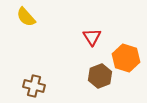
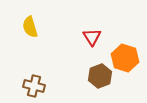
yellow semicircle: moved 4 px right, 10 px down; rotated 25 degrees clockwise
orange hexagon: moved 1 px left
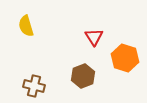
yellow semicircle: moved 4 px left, 1 px up
red triangle: moved 2 px right
brown hexagon: moved 17 px left
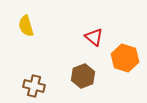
red triangle: rotated 18 degrees counterclockwise
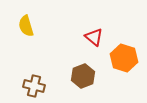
orange hexagon: moved 1 px left
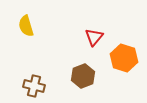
red triangle: rotated 30 degrees clockwise
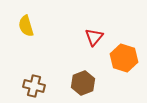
brown hexagon: moved 7 px down
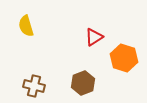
red triangle: rotated 18 degrees clockwise
